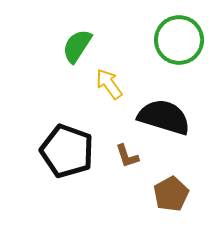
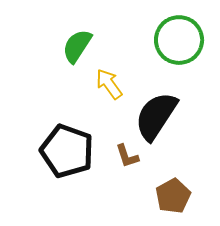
black semicircle: moved 8 px left, 1 px up; rotated 74 degrees counterclockwise
brown pentagon: moved 2 px right, 2 px down
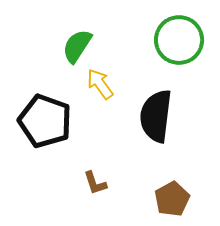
yellow arrow: moved 9 px left
black semicircle: rotated 26 degrees counterclockwise
black pentagon: moved 22 px left, 30 px up
brown L-shape: moved 32 px left, 27 px down
brown pentagon: moved 1 px left, 3 px down
